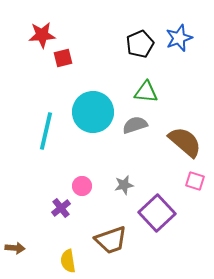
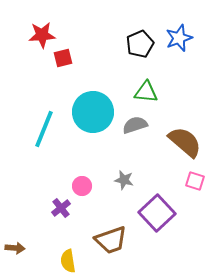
cyan line: moved 2 px left, 2 px up; rotated 9 degrees clockwise
gray star: moved 5 px up; rotated 24 degrees clockwise
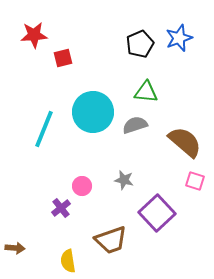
red star: moved 8 px left
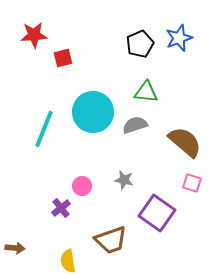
pink square: moved 3 px left, 2 px down
purple square: rotated 12 degrees counterclockwise
